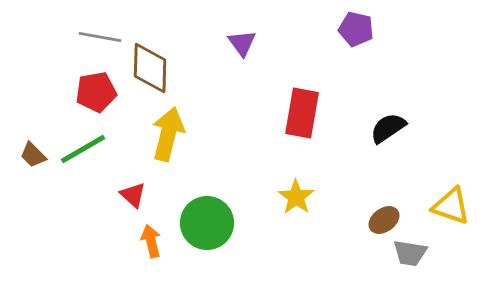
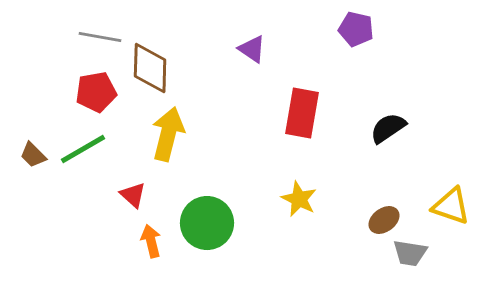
purple triangle: moved 10 px right, 6 px down; rotated 20 degrees counterclockwise
yellow star: moved 3 px right, 2 px down; rotated 9 degrees counterclockwise
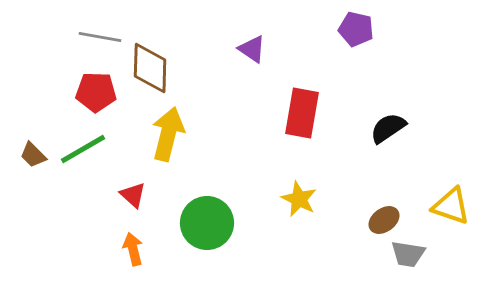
red pentagon: rotated 12 degrees clockwise
orange arrow: moved 18 px left, 8 px down
gray trapezoid: moved 2 px left, 1 px down
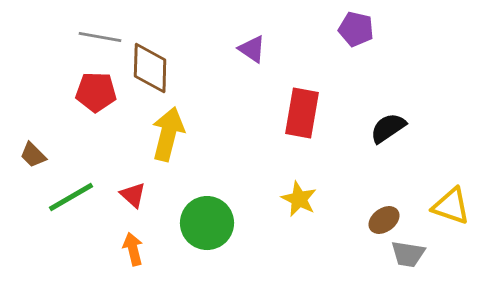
green line: moved 12 px left, 48 px down
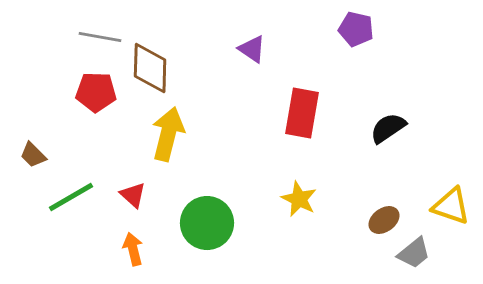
gray trapezoid: moved 6 px right, 1 px up; rotated 48 degrees counterclockwise
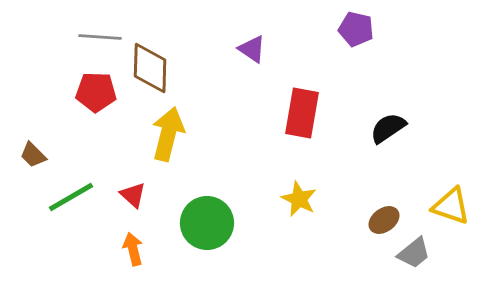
gray line: rotated 6 degrees counterclockwise
